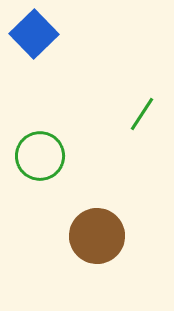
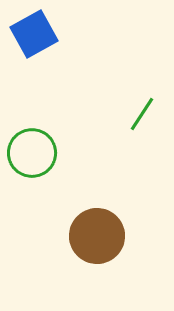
blue square: rotated 15 degrees clockwise
green circle: moved 8 px left, 3 px up
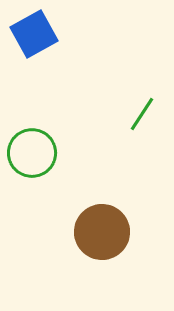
brown circle: moved 5 px right, 4 px up
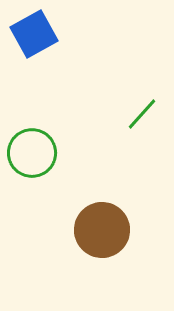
green line: rotated 9 degrees clockwise
brown circle: moved 2 px up
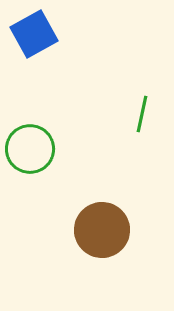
green line: rotated 30 degrees counterclockwise
green circle: moved 2 px left, 4 px up
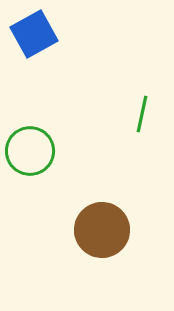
green circle: moved 2 px down
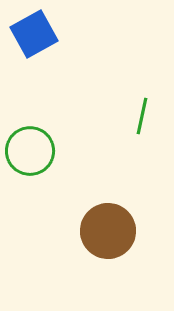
green line: moved 2 px down
brown circle: moved 6 px right, 1 px down
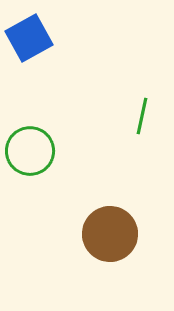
blue square: moved 5 px left, 4 px down
brown circle: moved 2 px right, 3 px down
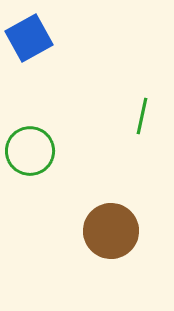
brown circle: moved 1 px right, 3 px up
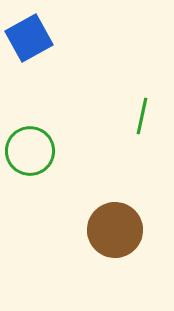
brown circle: moved 4 px right, 1 px up
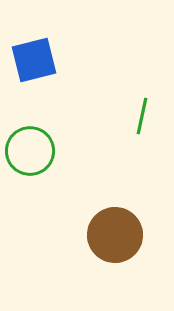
blue square: moved 5 px right, 22 px down; rotated 15 degrees clockwise
brown circle: moved 5 px down
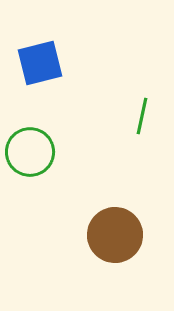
blue square: moved 6 px right, 3 px down
green circle: moved 1 px down
